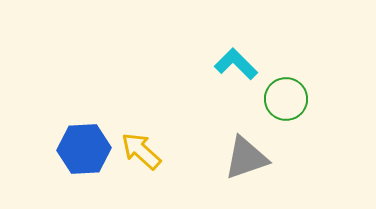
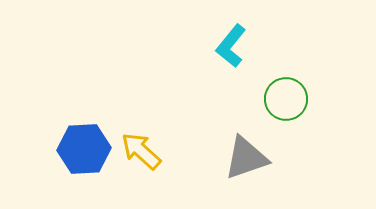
cyan L-shape: moved 5 px left, 18 px up; rotated 96 degrees counterclockwise
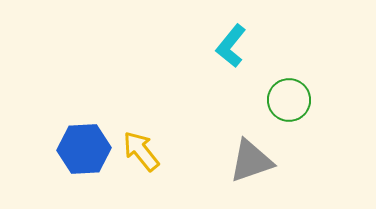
green circle: moved 3 px right, 1 px down
yellow arrow: rotated 9 degrees clockwise
gray triangle: moved 5 px right, 3 px down
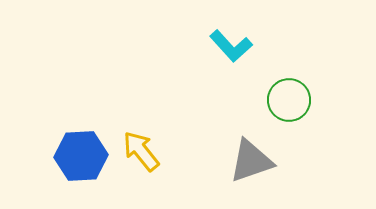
cyan L-shape: rotated 81 degrees counterclockwise
blue hexagon: moved 3 px left, 7 px down
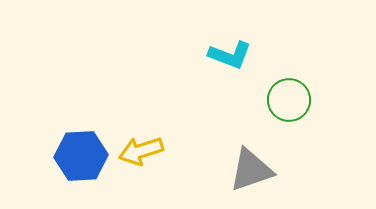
cyan L-shape: moved 1 px left, 9 px down; rotated 27 degrees counterclockwise
yellow arrow: rotated 69 degrees counterclockwise
gray triangle: moved 9 px down
